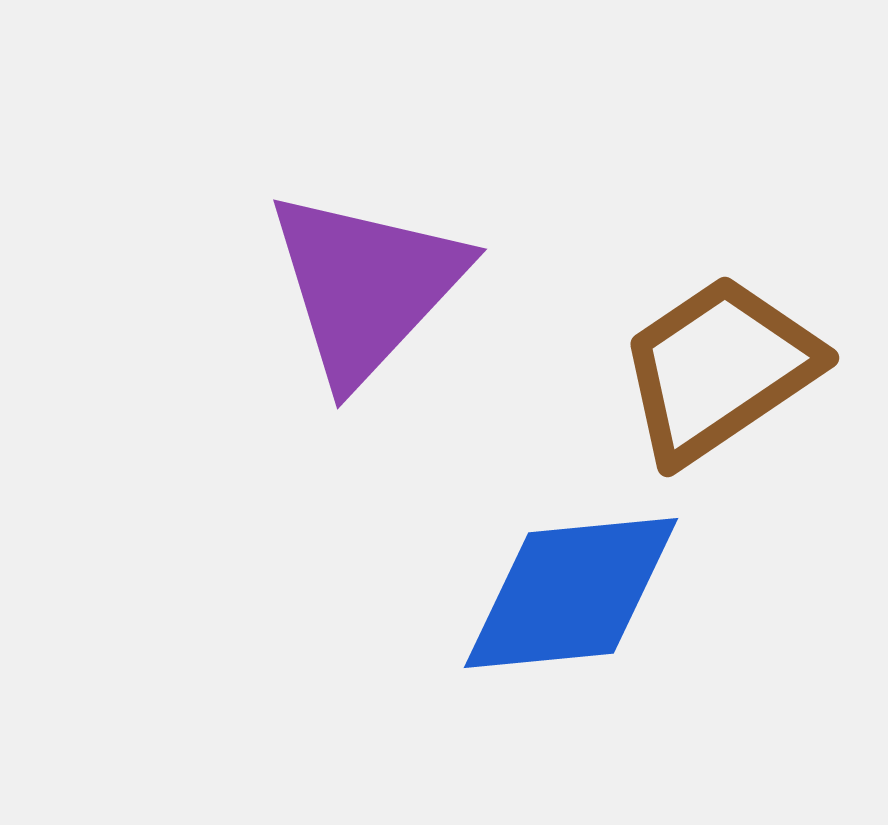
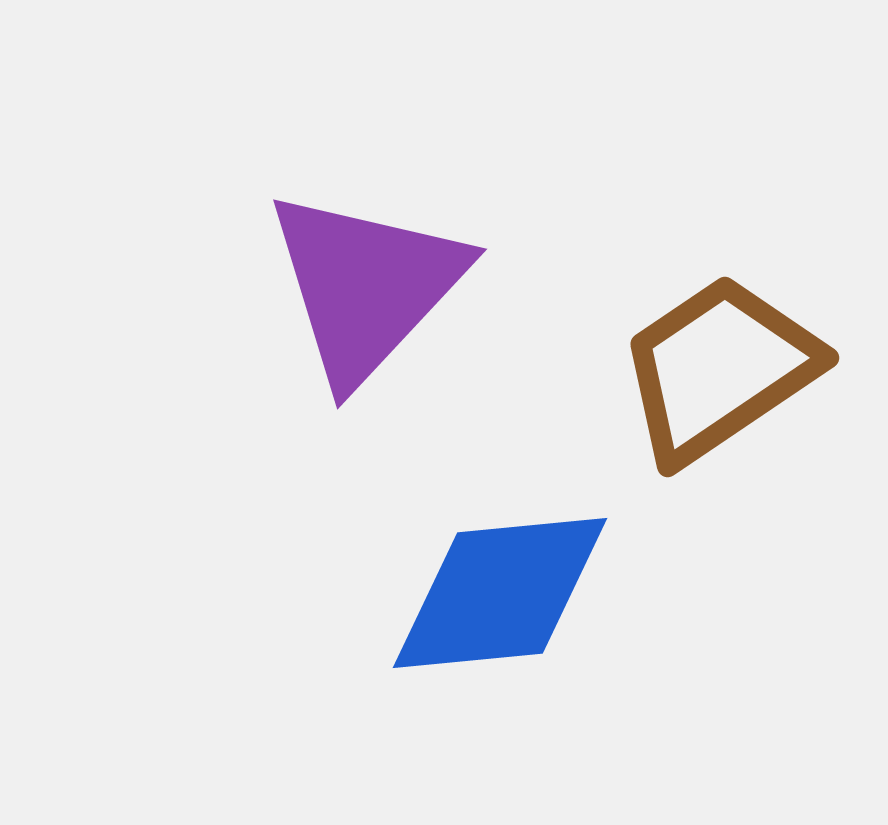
blue diamond: moved 71 px left
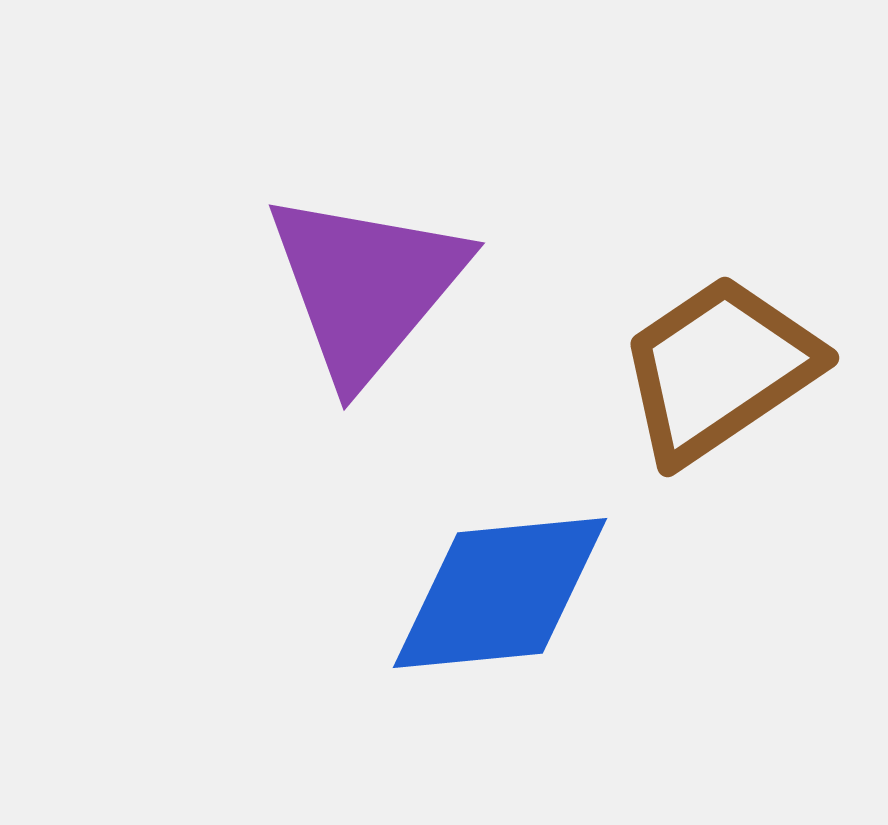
purple triangle: rotated 3 degrees counterclockwise
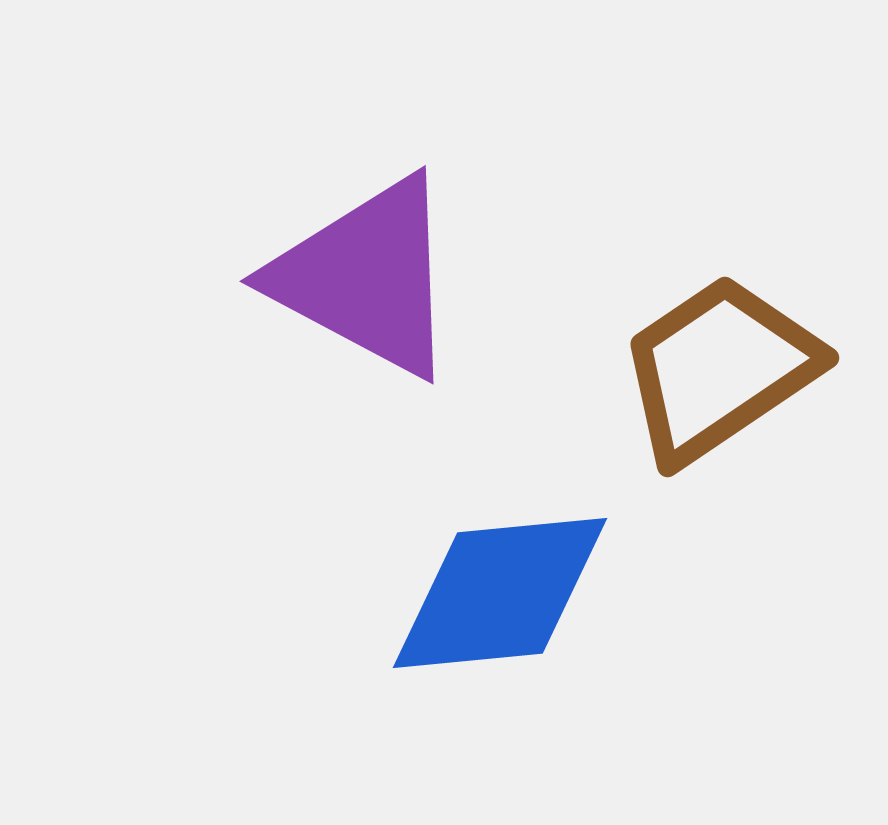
purple triangle: moved 9 px up; rotated 42 degrees counterclockwise
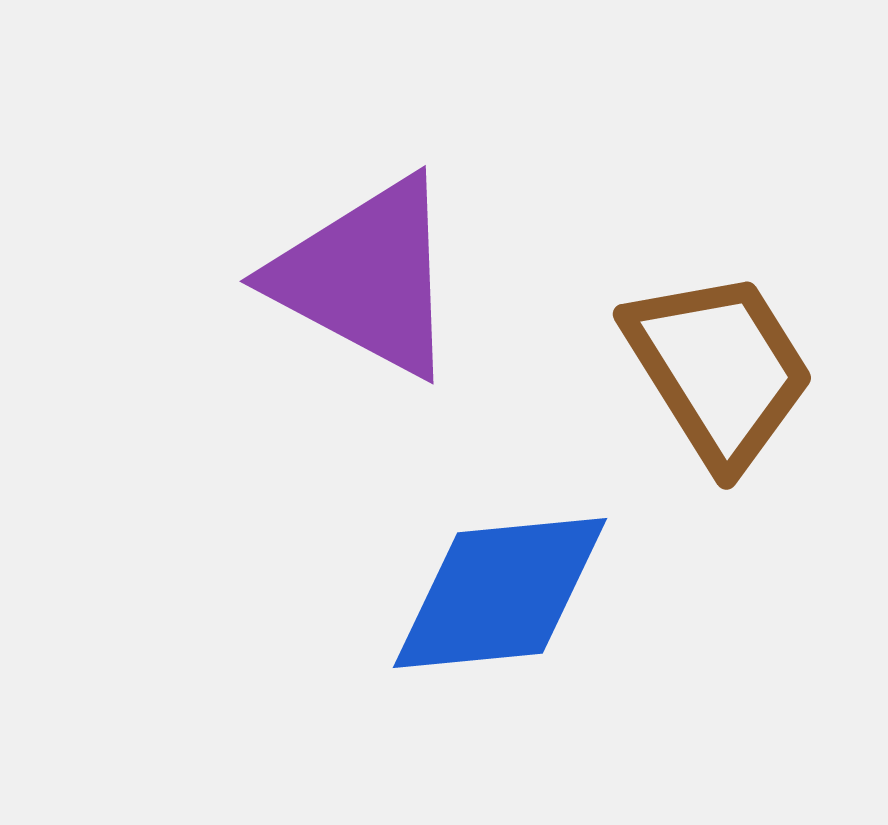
brown trapezoid: rotated 92 degrees clockwise
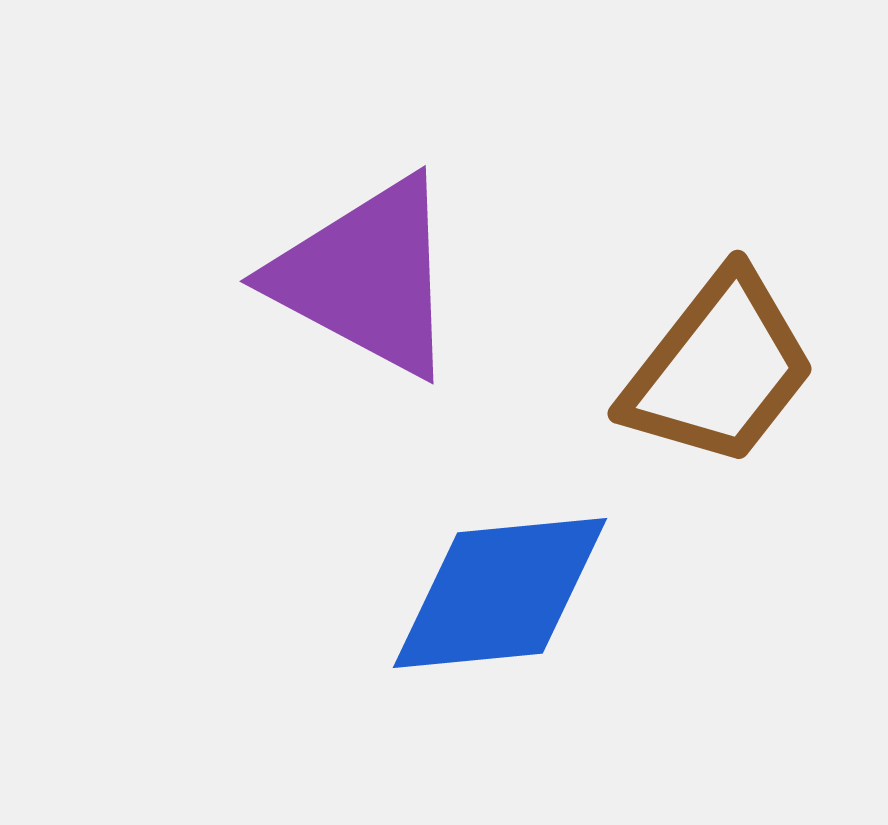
brown trapezoid: rotated 70 degrees clockwise
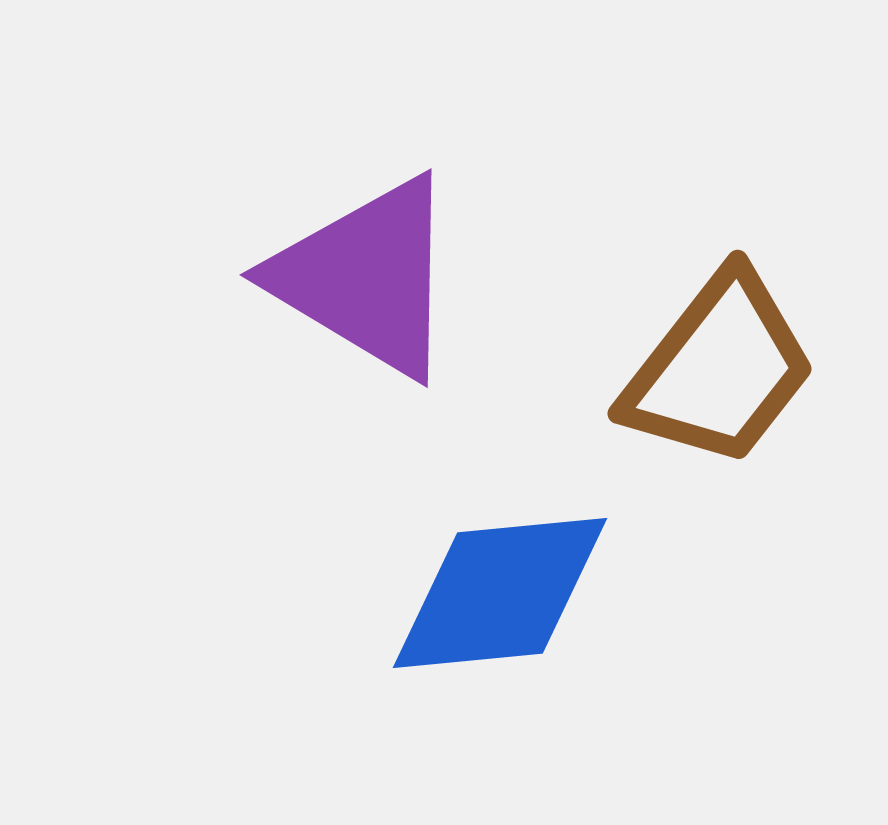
purple triangle: rotated 3 degrees clockwise
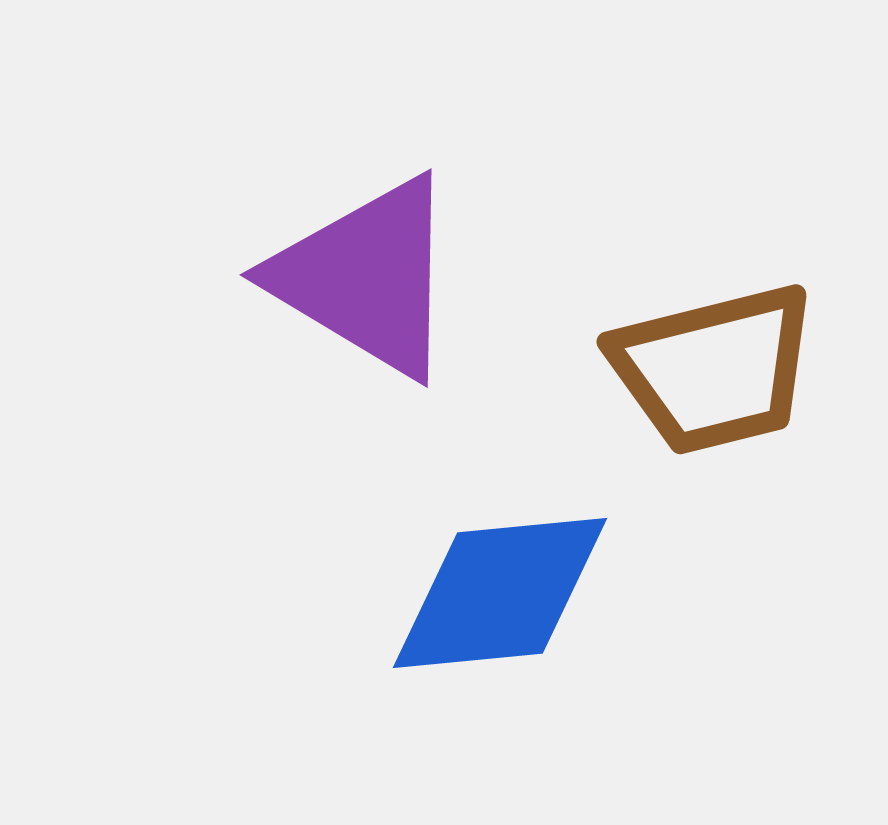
brown trapezoid: moved 5 px left; rotated 38 degrees clockwise
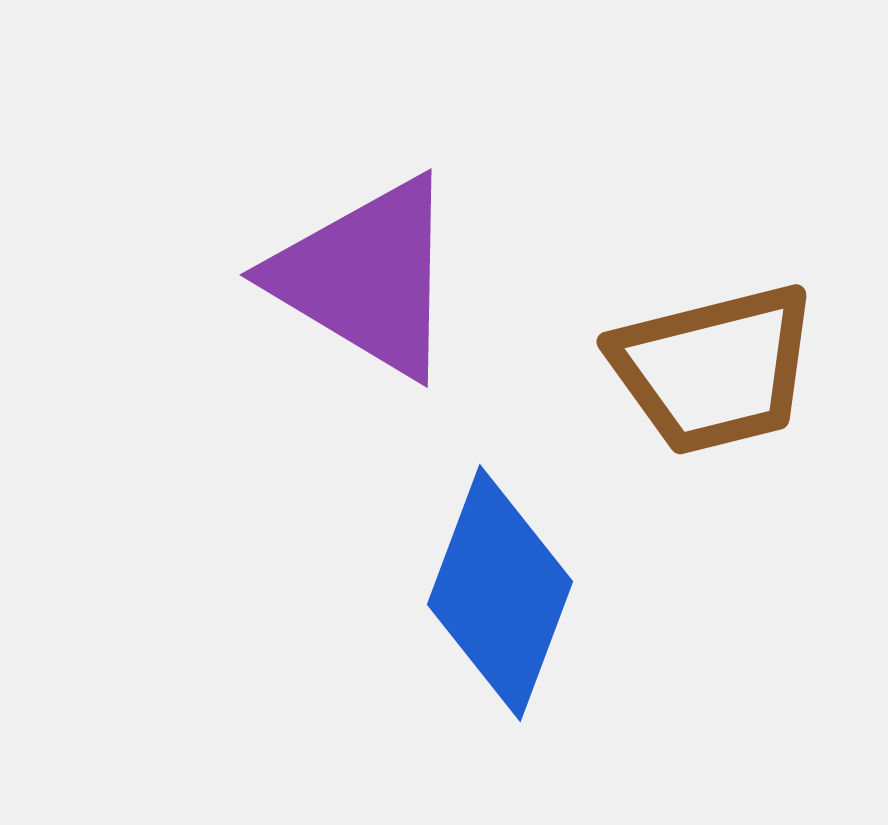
blue diamond: rotated 64 degrees counterclockwise
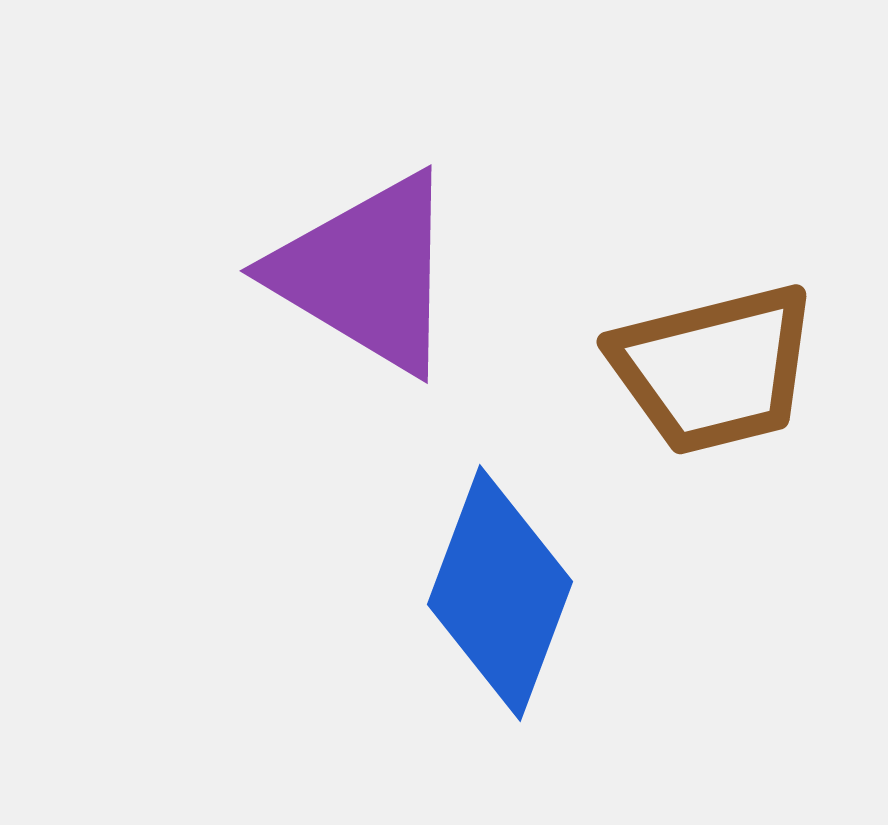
purple triangle: moved 4 px up
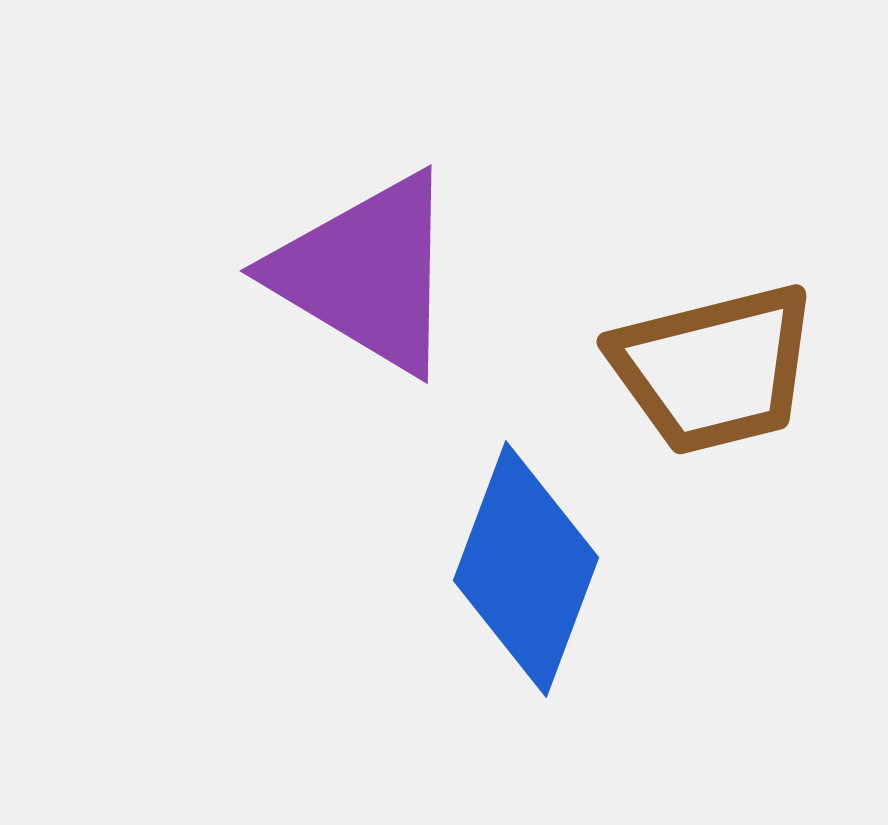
blue diamond: moved 26 px right, 24 px up
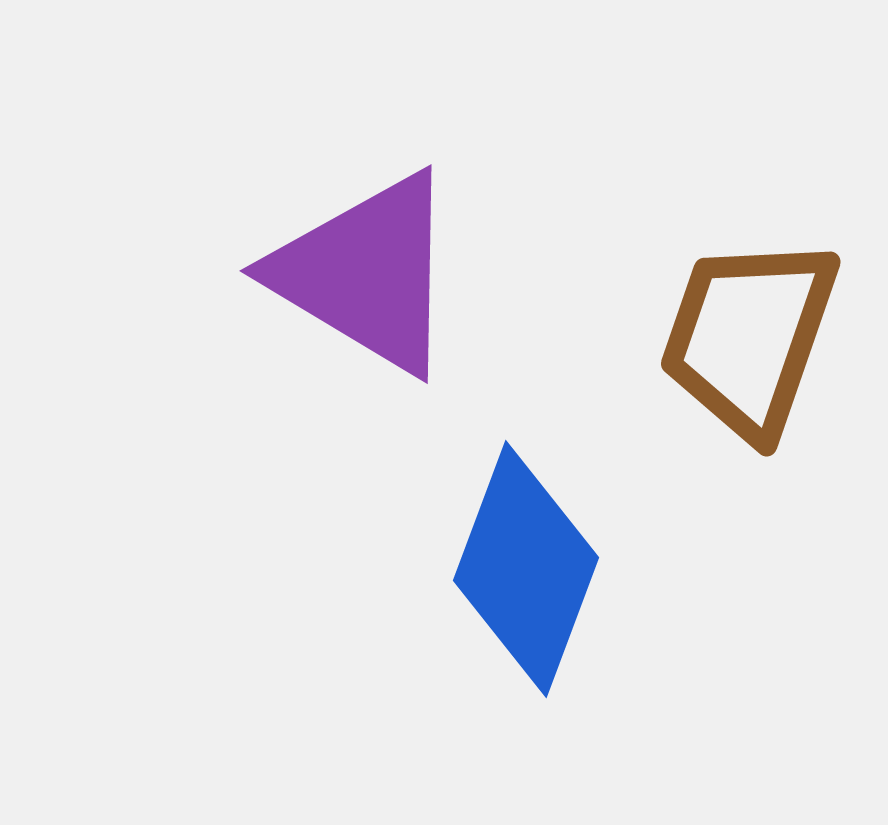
brown trapezoid: moved 35 px right, 32 px up; rotated 123 degrees clockwise
